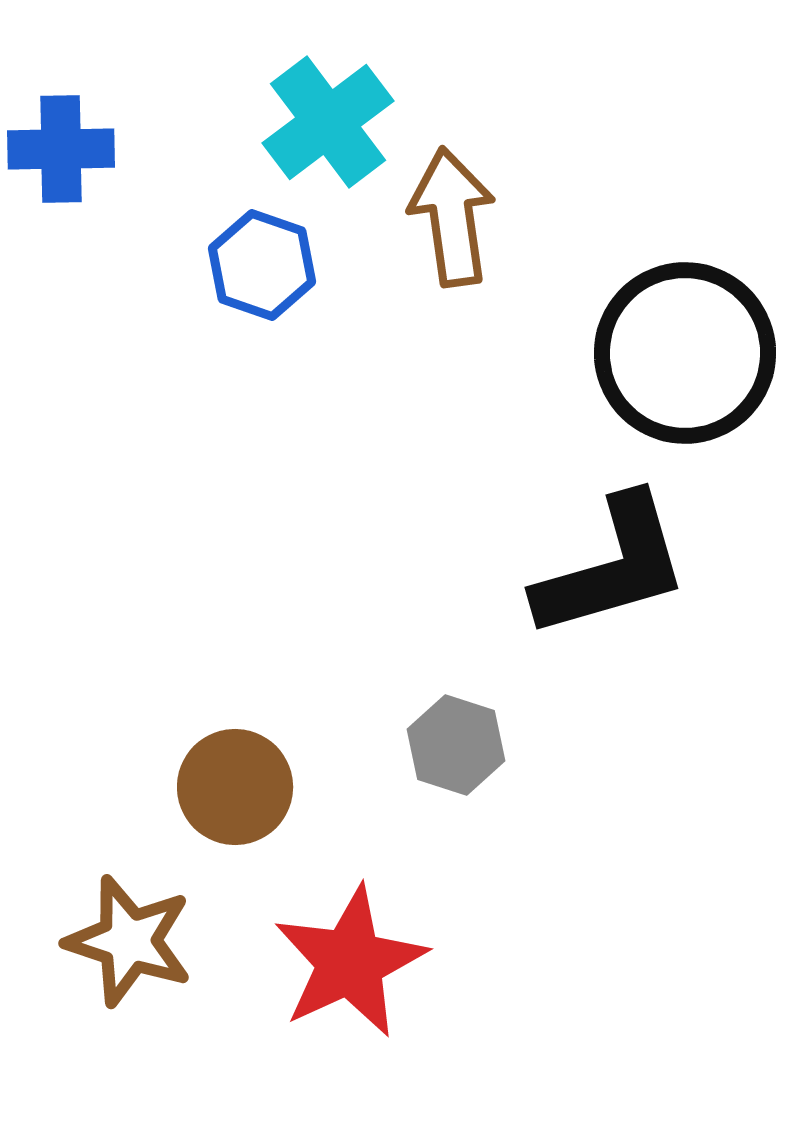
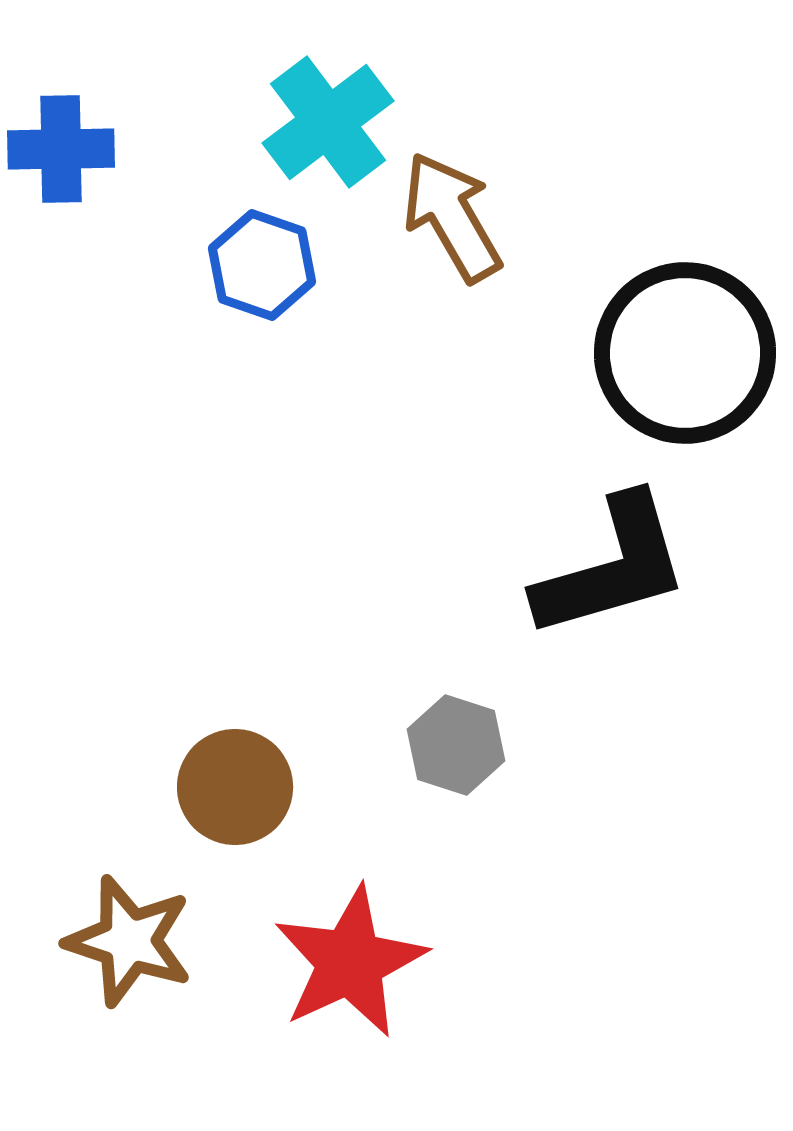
brown arrow: rotated 22 degrees counterclockwise
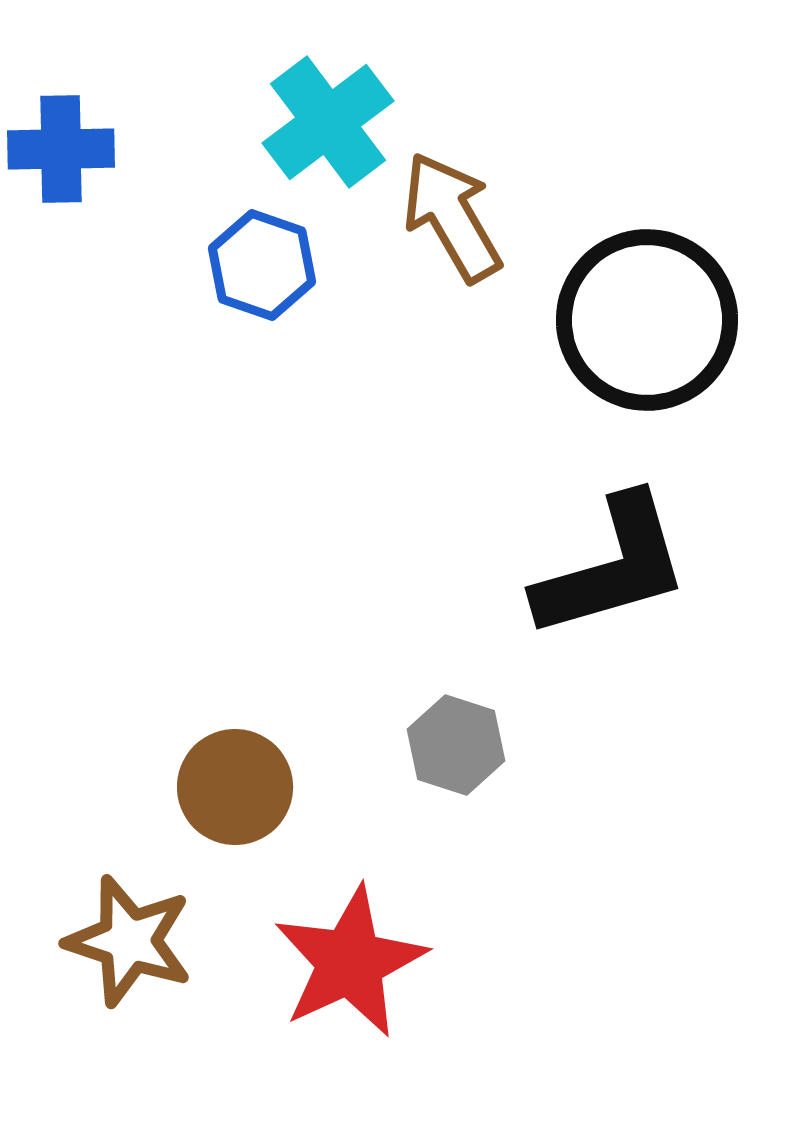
black circle: moved 38 px left, 33 px up
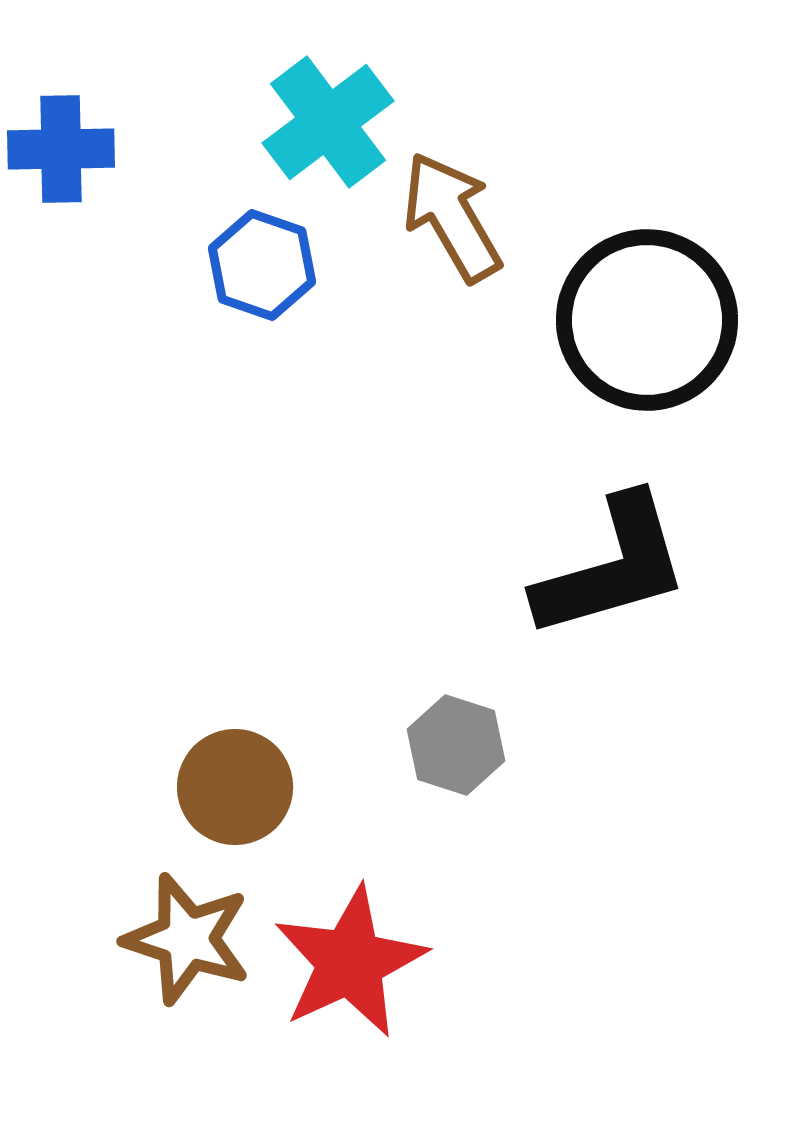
brown star: moved 58 px right, 2 px up
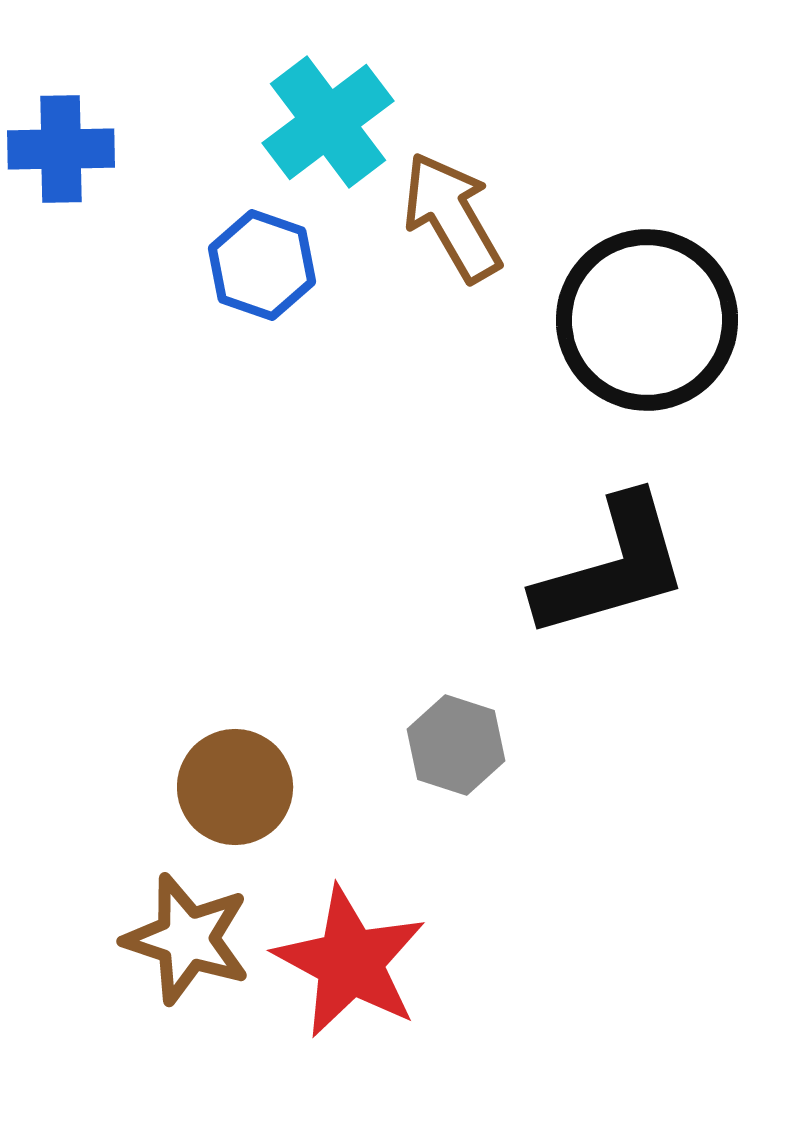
red star: rotated 19 degrees counterclockwise
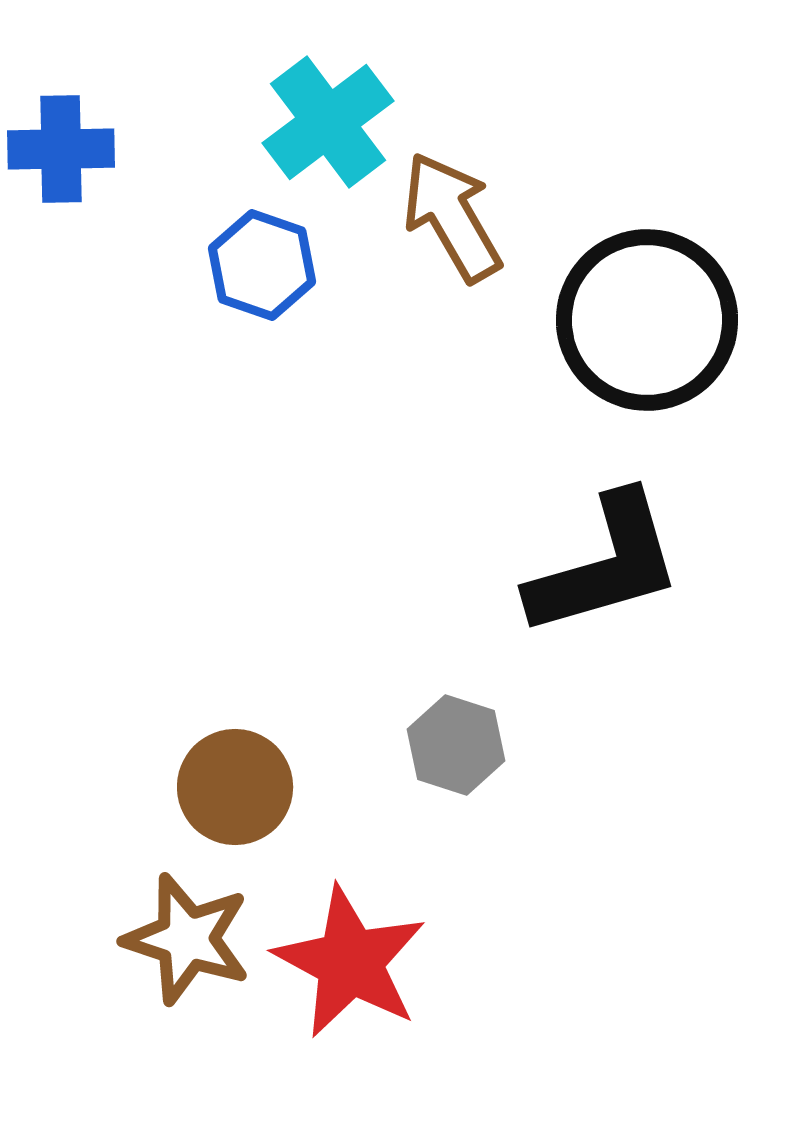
black L-shape: moved 7 px left, 2 px up
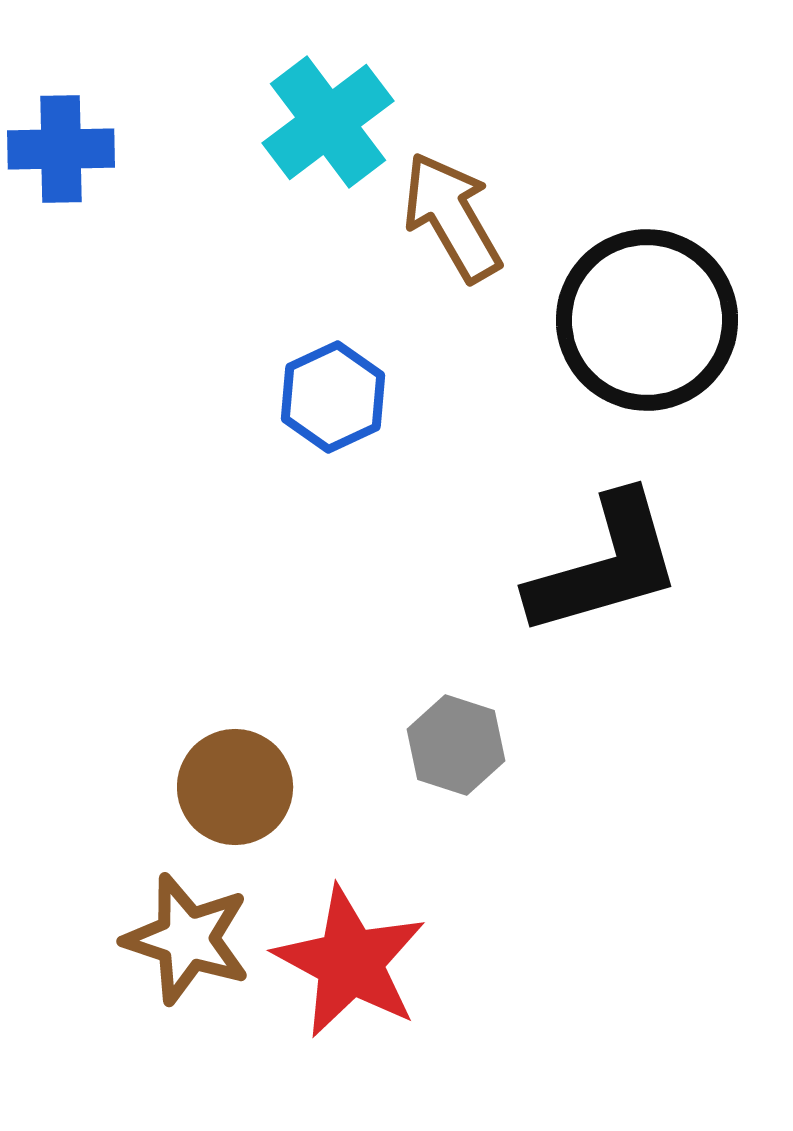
blue hexagon: moved 71 px right, 132 px down; rotated 16 degrees clockwise
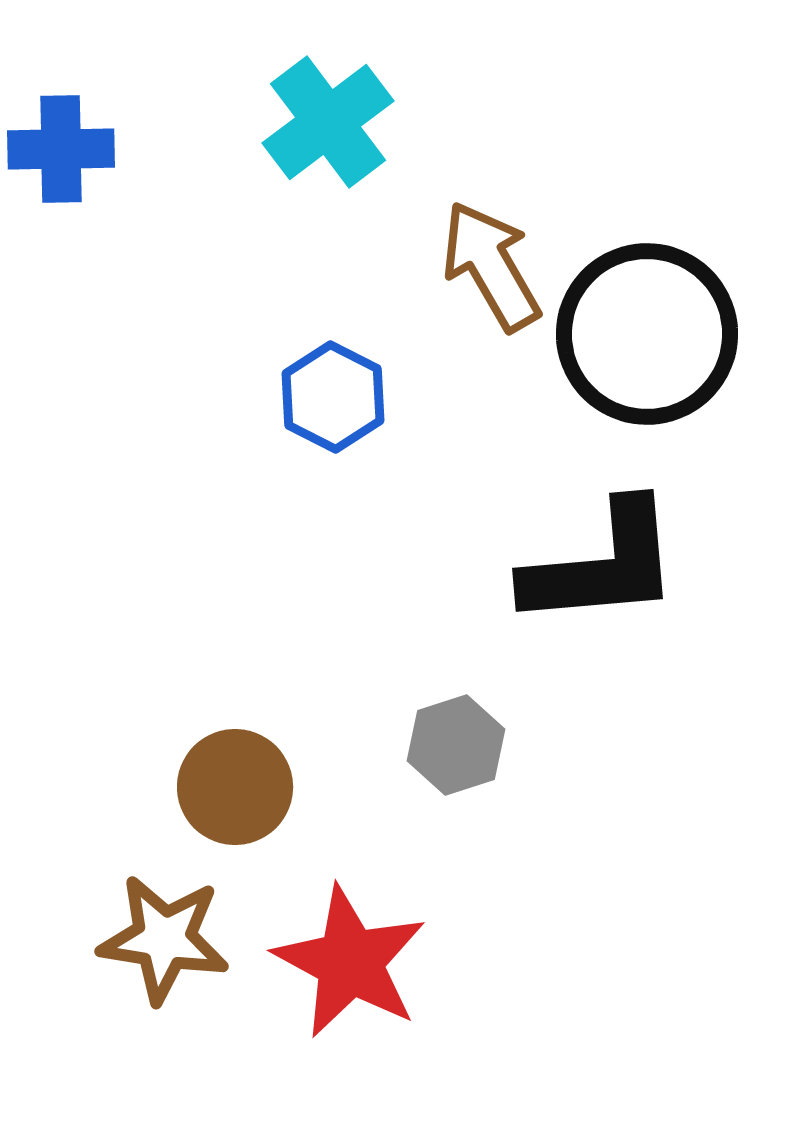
brown arrow: moved 39 px right, 49 px down
black circle: moved 14 px down
blue hexagon: rotated 8 degrees counterclockwise
black L-shape: moved 3 px left; rotated 11 degrees clockwise
gray hexagon: rotated 24 degrees clockwise
brown star: moved 23 px left; rotated 9 degrees counterclockwise
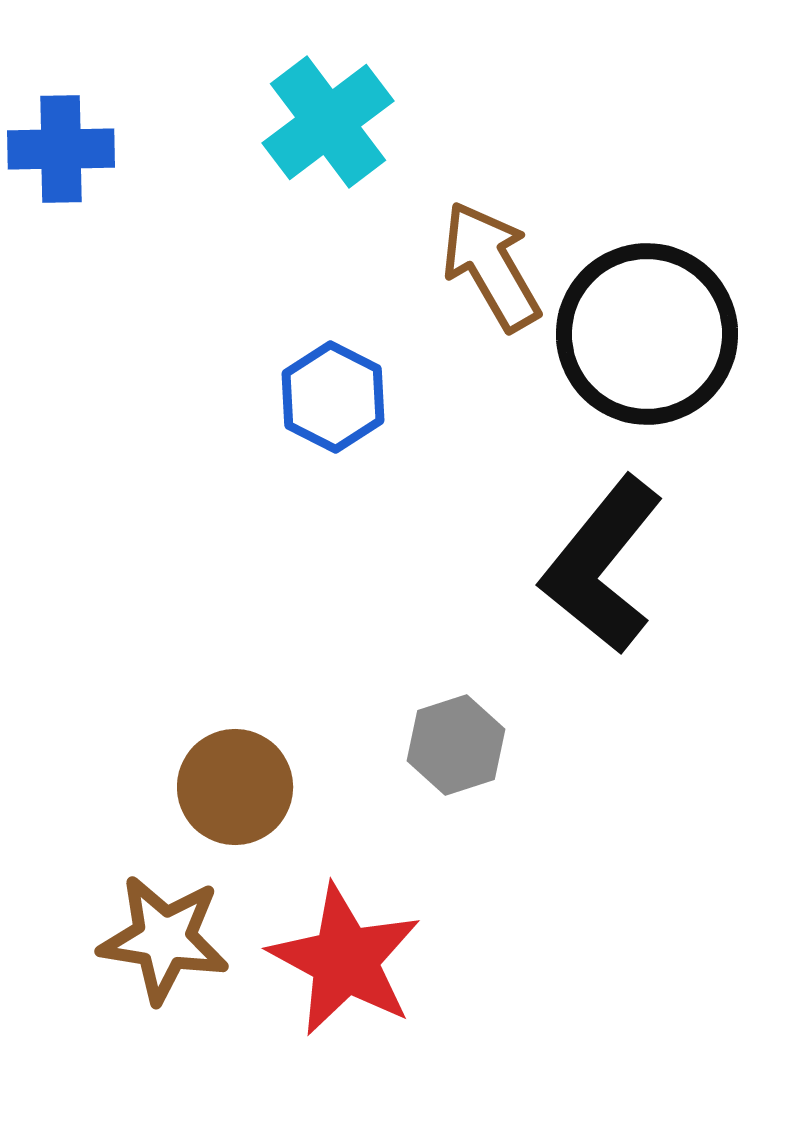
black L-shape: rotated 134 degrees clockwise
red star: moved 5 px left, 2 px up
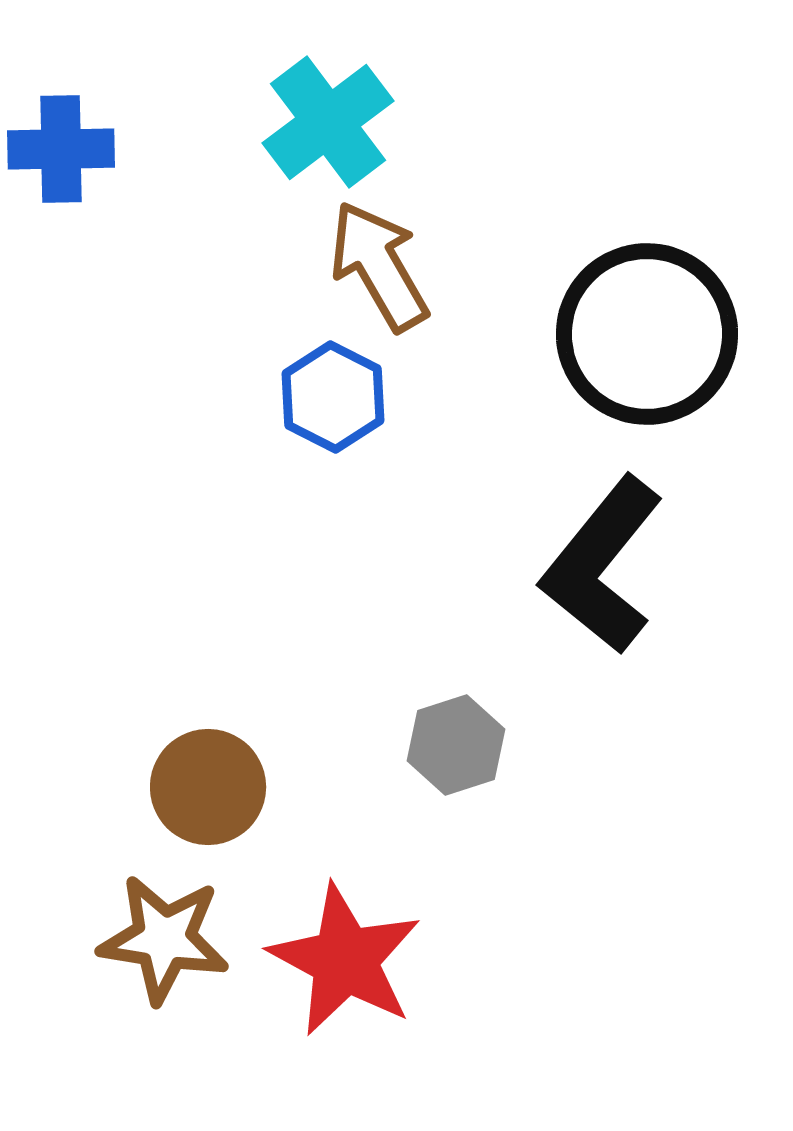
brown arrow: moved 112 px left
brown circle: moved 27 px left
